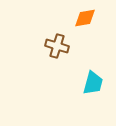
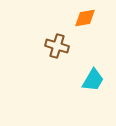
cyan trapezoid: moved 3 px up; rotated 15 degrees clockwise
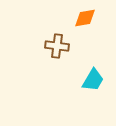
brown cross: rotated 10 degrees counterclockwise
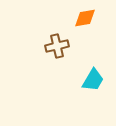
brown cross: rotated 20 degrees counterclockwise
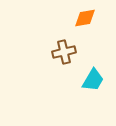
brown cross: moved 7 px right, 6 px down
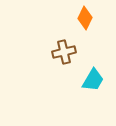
orange diamond: rotated 55 degrees counterclockwise
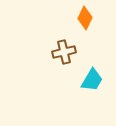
cyan trapezoid: moved 1 px left
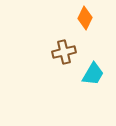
cyan trapezoid: moved 1 px right, 6 px up
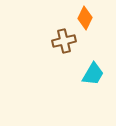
brown cross: moved 11 px up
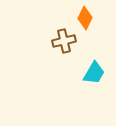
cyan trapezoid: moved 1 px right, 1 px up
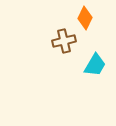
cyan trapezoid: moved 1 px right, 8 px up
